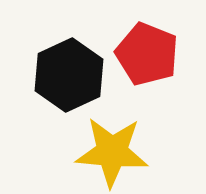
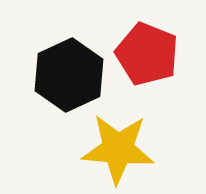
yellow star: moved 6 px right, 3 px up
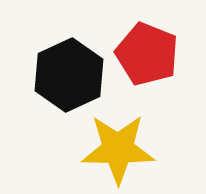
yellow star: rotated 4 degrees counterclockwise
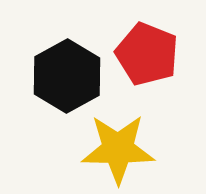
black hexagon: moved 2 px left, 1 px down; rotated 4 degrees counterclockwise
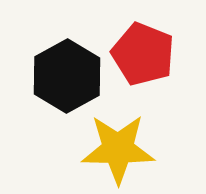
red pentagon: moved 4 px left
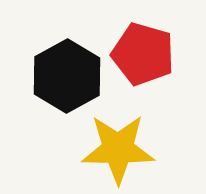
red pentagon: rotated 6 degrees counterclockwise
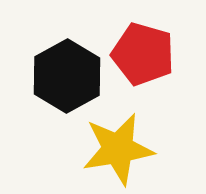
yellow star: rotated 10 degrees counterclockwise
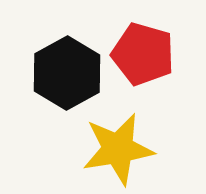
black hexagon: moved 3 px up
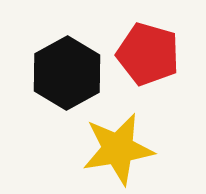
red pentagon: moved 5 px right
